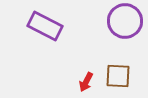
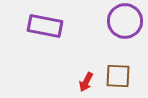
purple rectangle: rotated 16 degrees counterclockwise
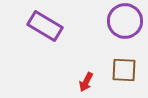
purple rectangle: rotated 20 degrees clockwise
brown square: moved 6 px right, 6 px up
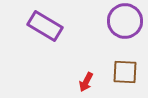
brown square: moved 1 px right, 2 px down
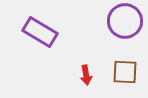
purple rectangle: moved 5 px left, 6 px down
red arrow: moved 7 px up; rotated 36 degrees counterclockwise
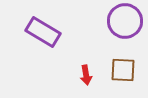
purple rectangle: moved 3 px right
brown square: moved 2 px left, 2 px up
